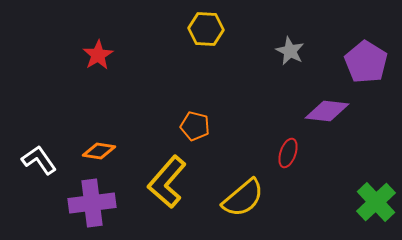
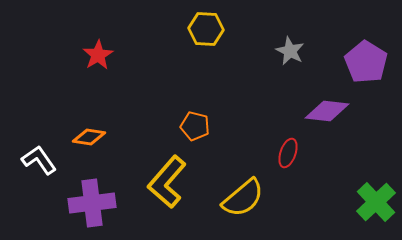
orange diamond: moved 10 px left, 14 px up
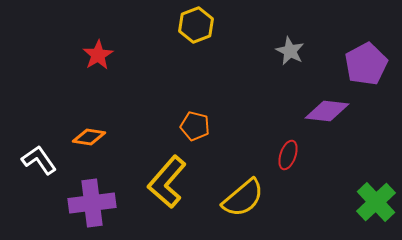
yellow hexagon: moved 10 px left, 4 px up; rotated 24 degrees counterclockwise
purple pentagon: moved 2 px down; rotated 12 degrees clockwise
red ellipse: moved 2 px down
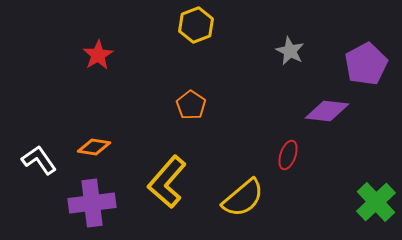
orange pentagon: moved 4 px left, 21 px up; rotated 20 degrees clockwise
orange diamond: moved 5 px right, 10 px down
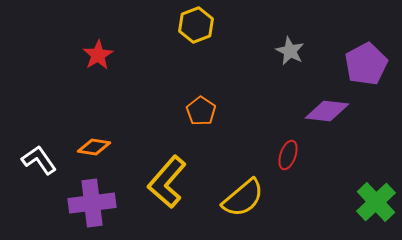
orange pentagon: moved 10 px right, 6 px down
